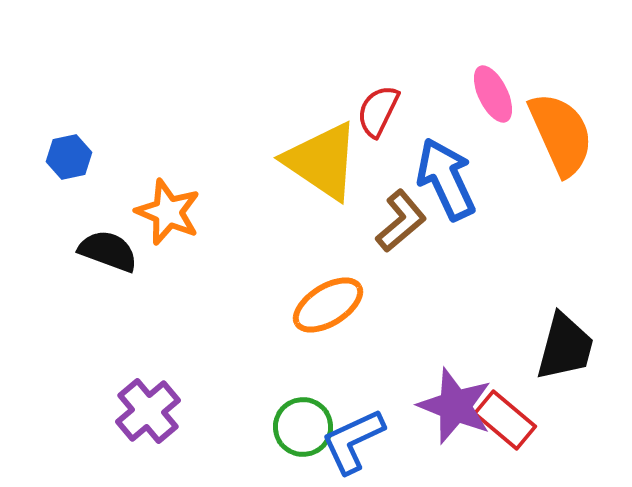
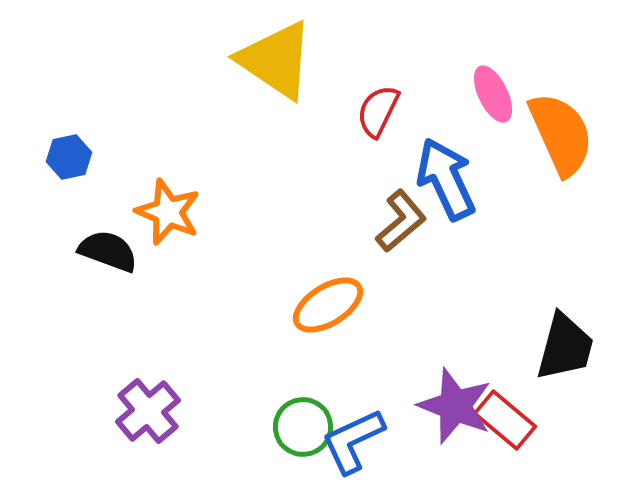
yellow triangle: moved 46 px left, 101 px up
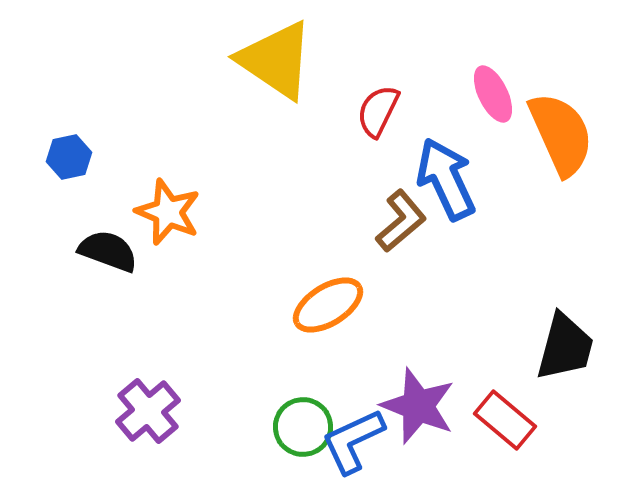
purple star: moved 37 px left
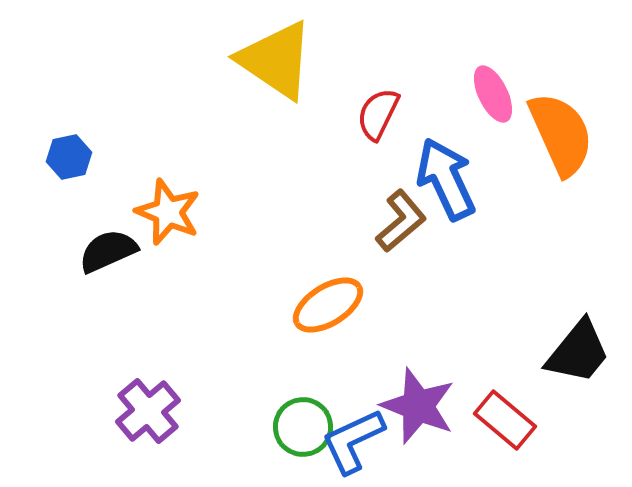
red semicircle: moved 3 px down
black semicircle: rotated 44 degrees counterclockwise
black trapezoid: moved 13 px right, 5 px down; rotated 24 degrees clockwise
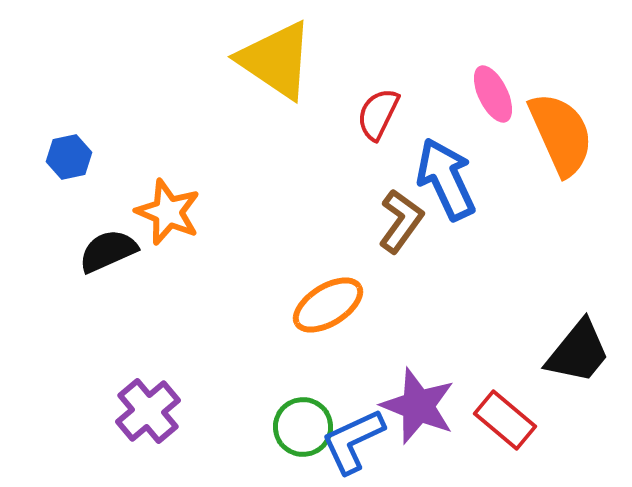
brown L-shape: rotated 14 degrees counterclockwise
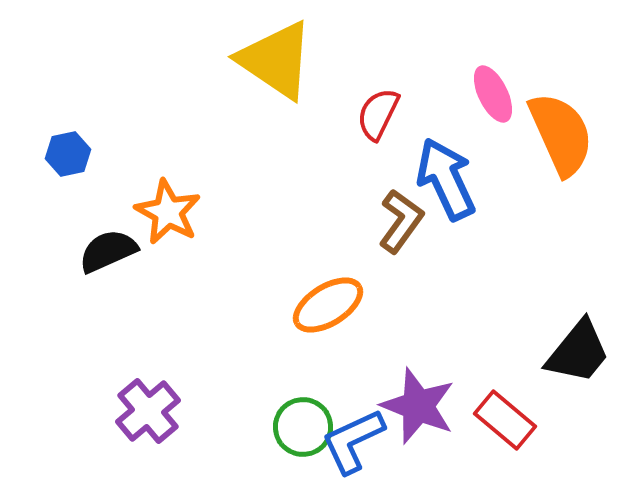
blue hexagon: moved 1 px left, 3 px up
orange star: rotated 6 degrees clockwise
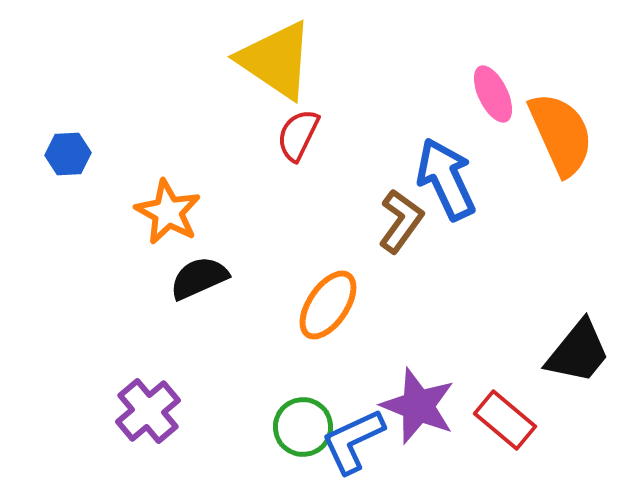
red semicircle: moved 80 px left, 21 px down
blue hexagon: rotated 9 degrees clockwise
black semicircle: moved 91 px right, 27 px down
orange ellipse: rotated 24 degrees counterclockwise
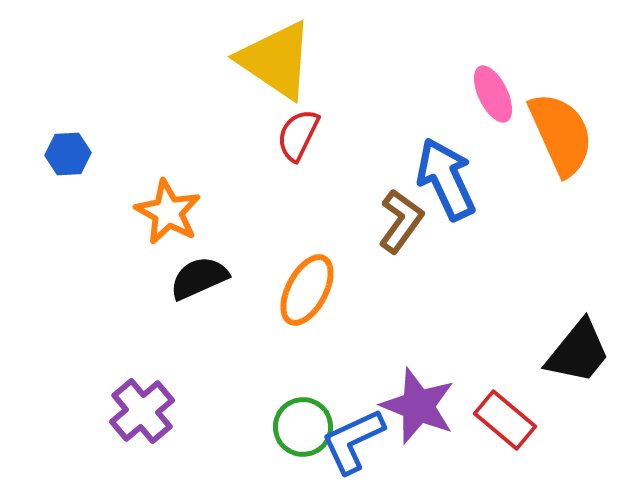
orange ellipse: moved 21 px left, 15 px up; rotated 6 degrees counterclockwise
purple cross: moved 6 px left
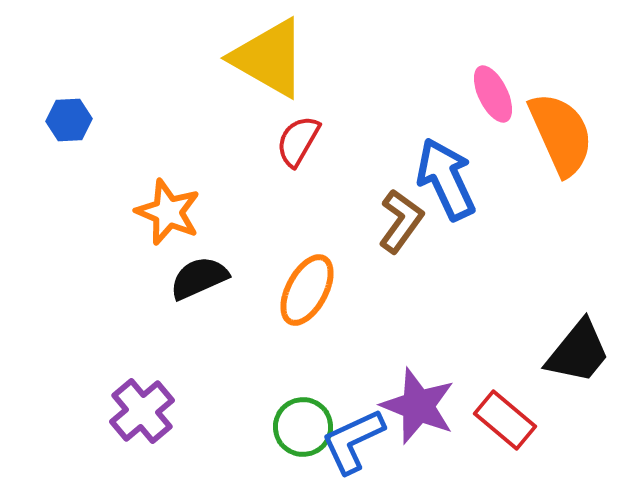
yellow triangle: moved 7 px left, 2 px up; rotated 4 degrees counterclockwise
red semicircle: moved 6 px down; rotated 4 degrees clockwise
blue hexagon: moved 1 px right, 34 px up
orange star: rotated 6 degrees counterclockwise
